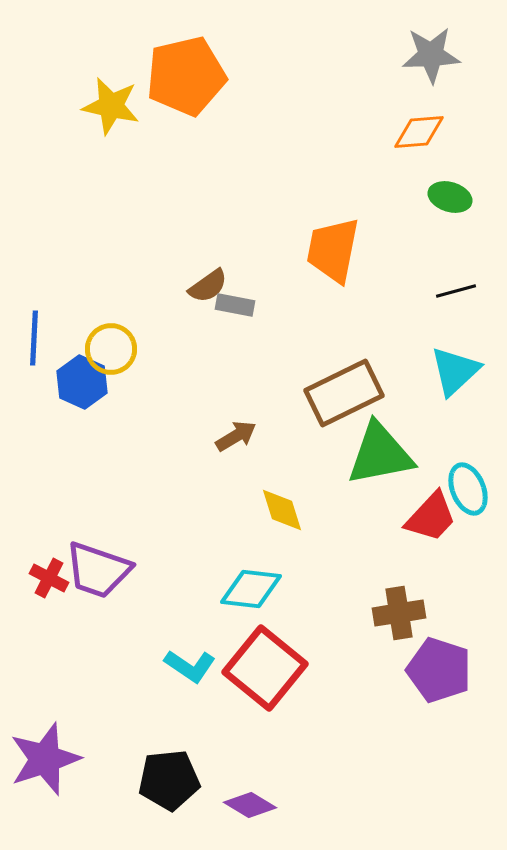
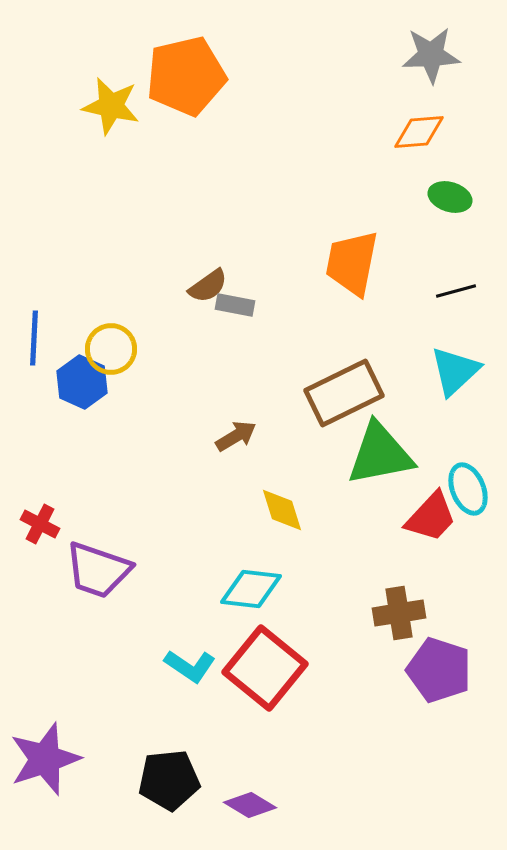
orange trapezoid: moved 19 px right, 13 px down
red cross: moved 9 px left, 54 px up
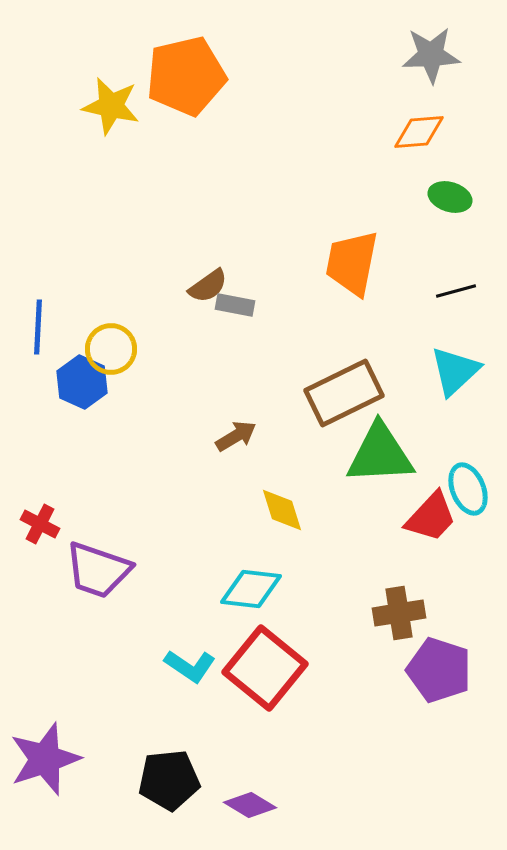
blue line: moved 4 px right, 11 px up
green triangle: rotated 8 degrees clockwise
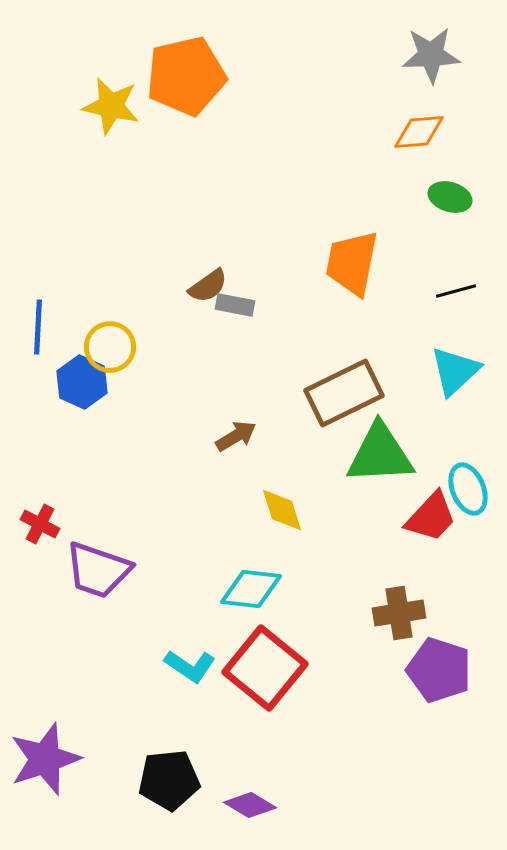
yellow circle: moved 1 px left, 2 px up
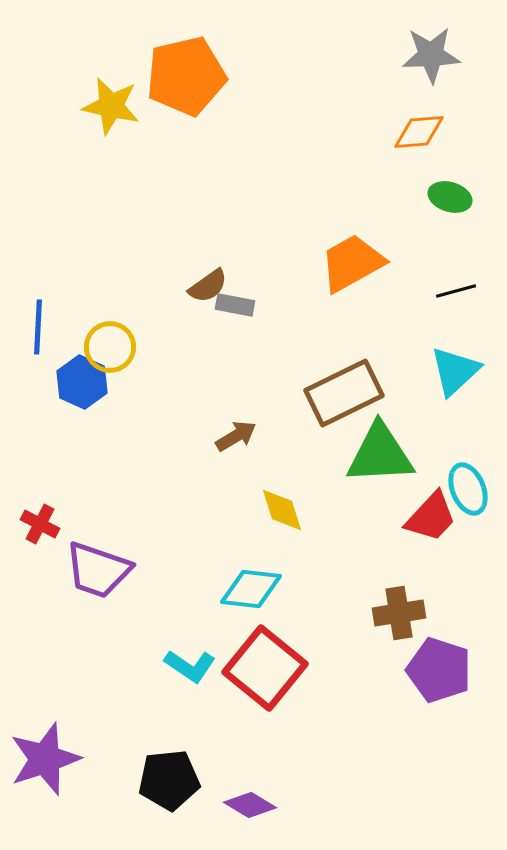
orange trapezoid: rotated 50 degrees clockwise
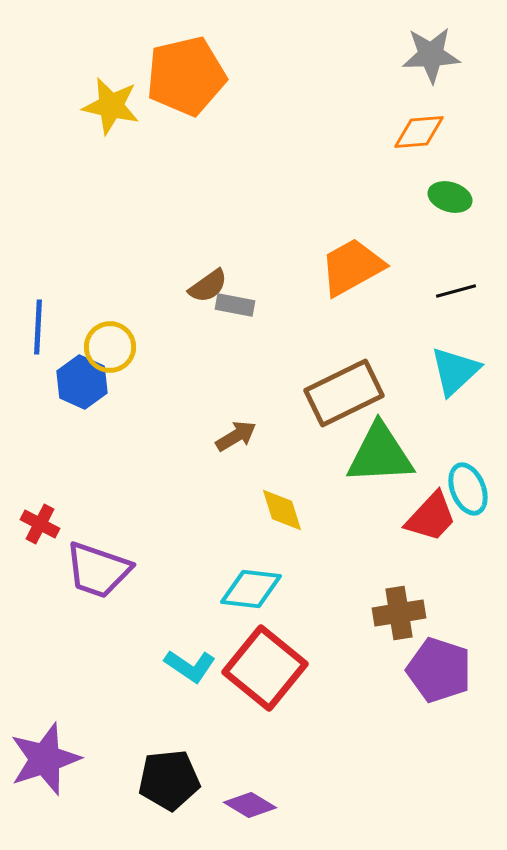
orange trapezoid: moved 4 px down
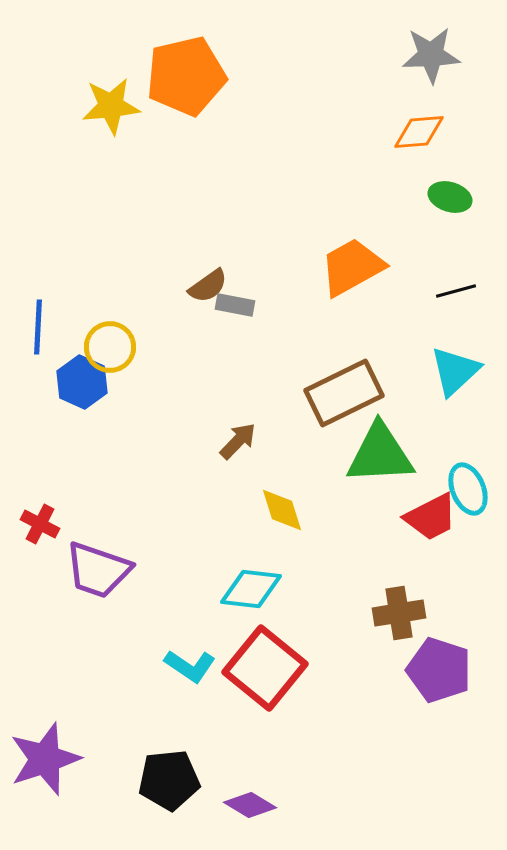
yellow star: rotated 18 degrees counterclockwise
brown arrow: moved 2 px right, 5 px down; rotated 15 degrees counterclockwise
red trapezoid: rotated 20 degrees clockwise
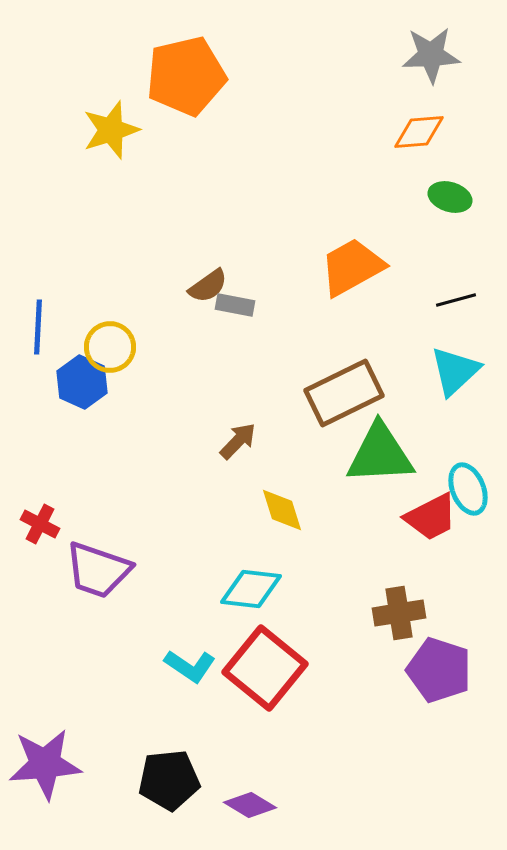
yellow star: moved 24 px down; rotated 12 degrees counterclockwise
black line: moved 9 px down
purple star: moved 5 px down; rotated 14 degrees clockwise
